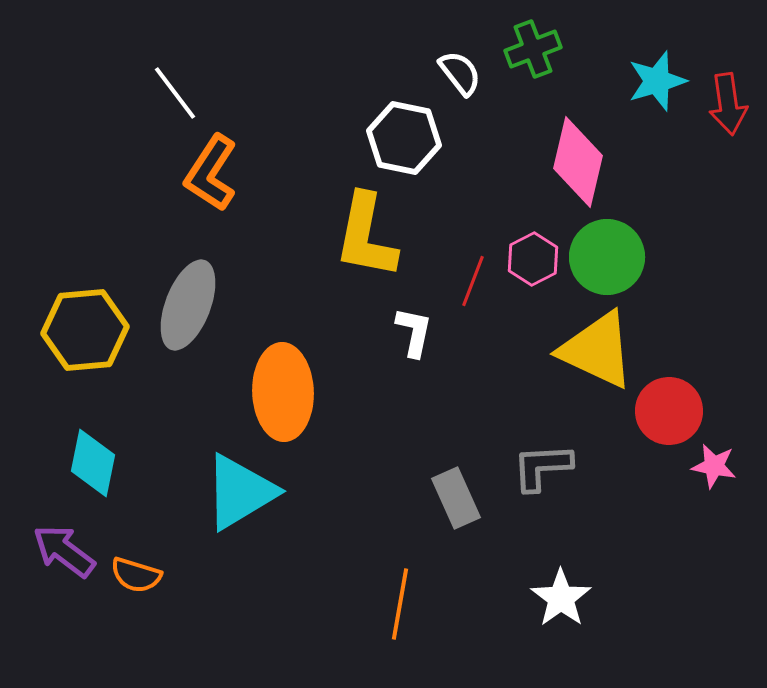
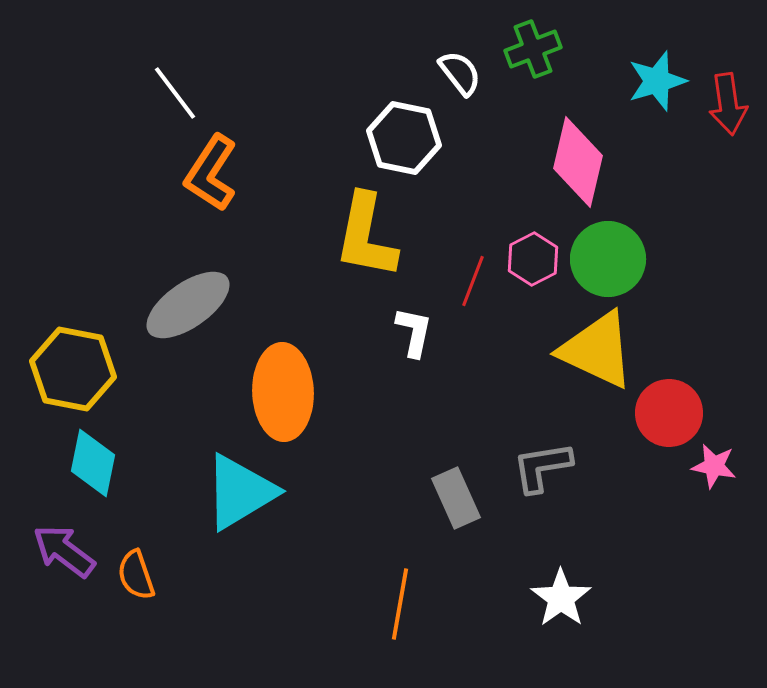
green circle: moved 1 px right, 2 px down
gray ellipse: rotated 34 degrees clockwise
yellow hexagon: moved 12 px left, 39 px down; rotated 16 degrees clockwise
red circle: moved 2 px down
gray L-shape: rotated 6 degrees counterclockwise
orange semicircle: rotated 54 degrees clockwise
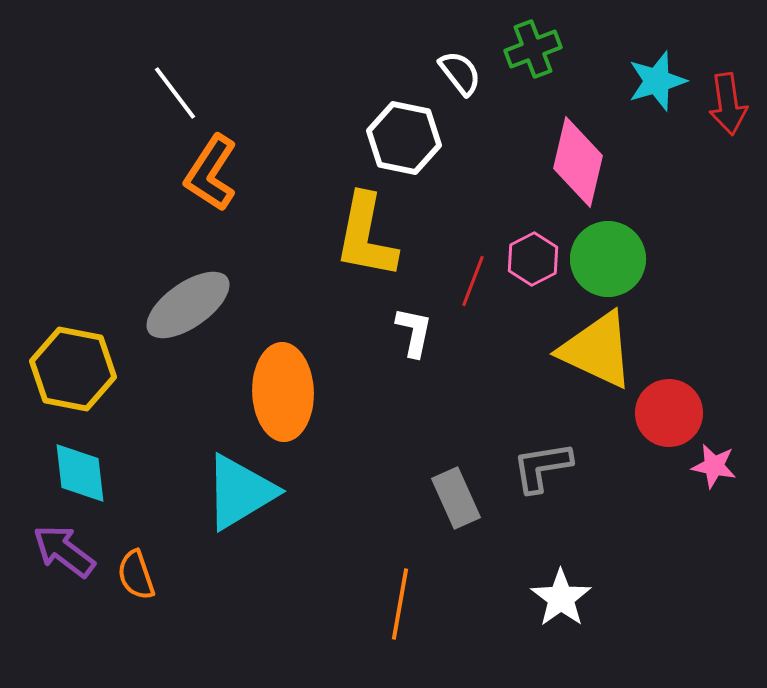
cyan diamond: moved 13 px left, 10 px down; rotated 18 degrees counterclockwise
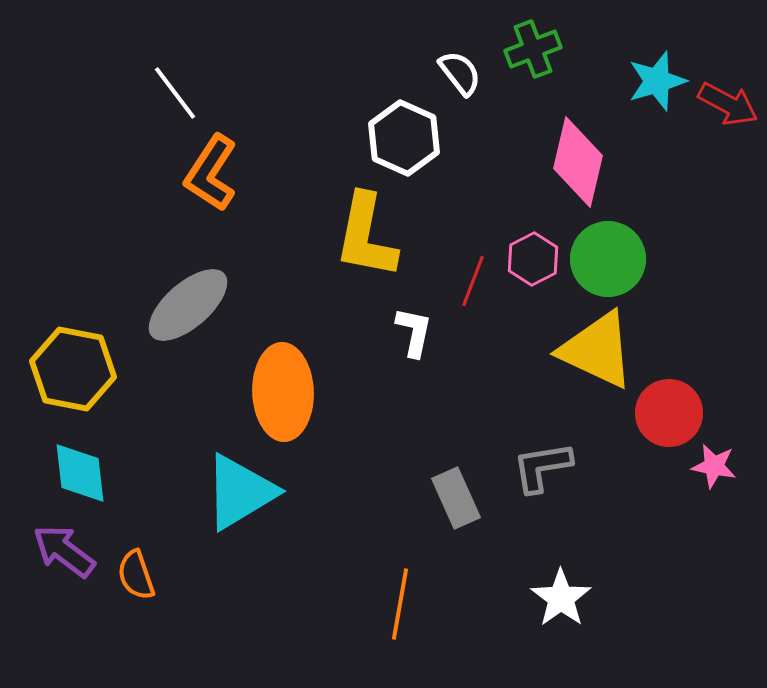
red arrow: rotated 54 degrees counterclockwise
white hexagon: rotated 12 degrees clockwise
gray ellipse: rotated 6 degrees counterclockwise
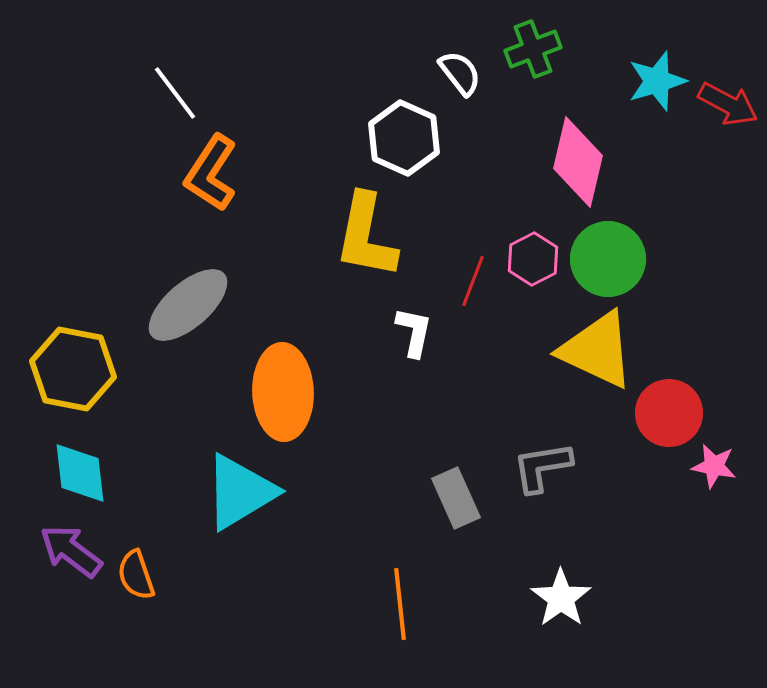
purple arrow: moved 7 px right
orange line: rotated 16 degrees counterclockwise
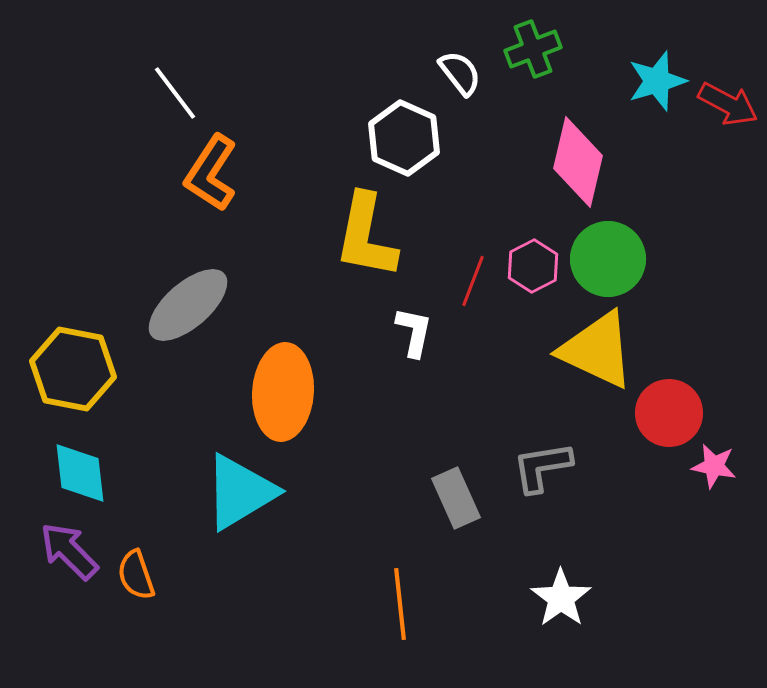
pink hexagon: moved 7 px down
orange ellipse: rotated 6 degrees clockwise
purple arrow: moved 2 px left; rotated 8 degrees clockwise
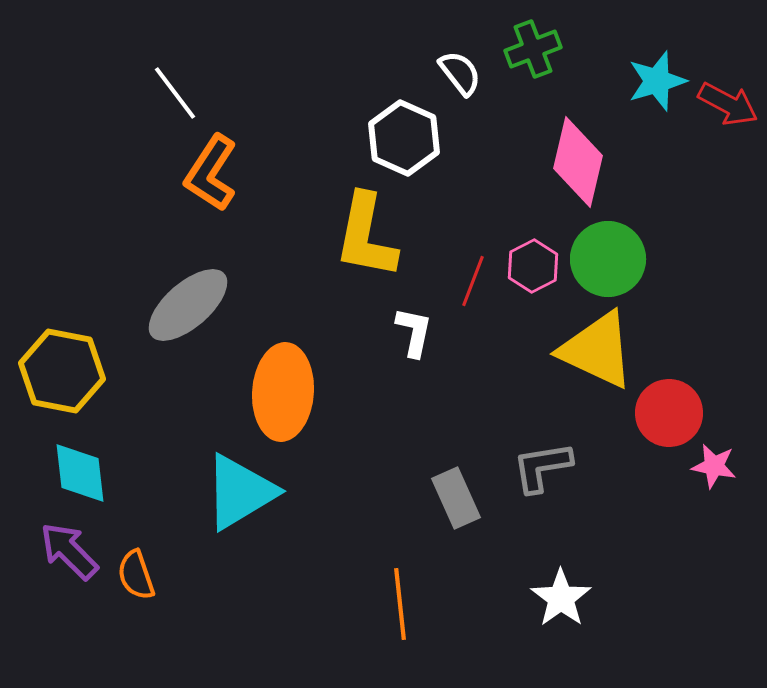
yellow hexagon: moved 11 px left, 2 px down
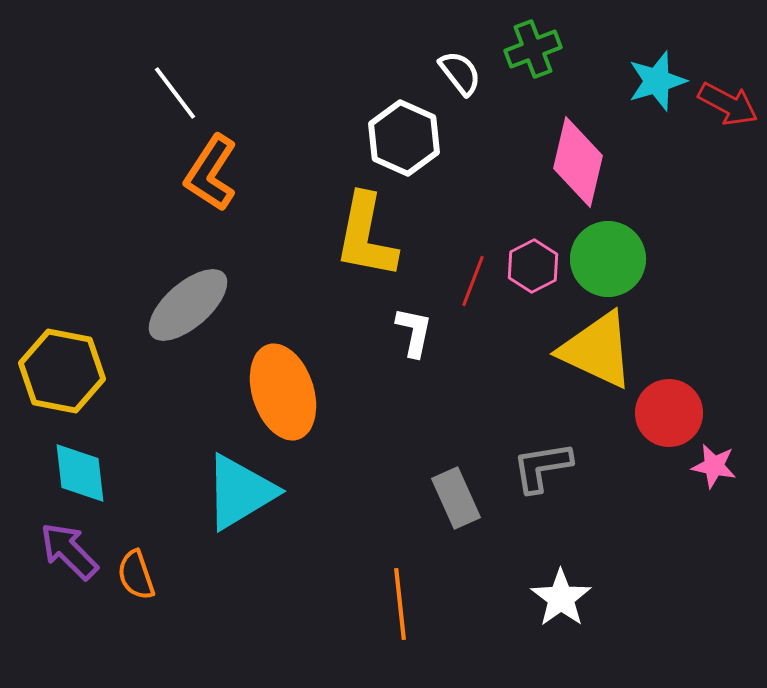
orange ellipse: rotated 22 degrees counterclockwise
